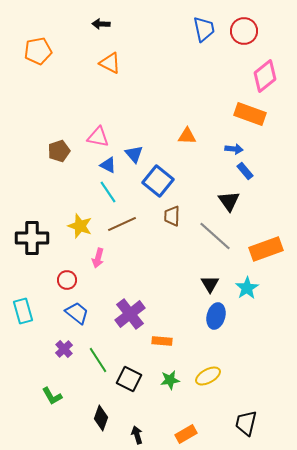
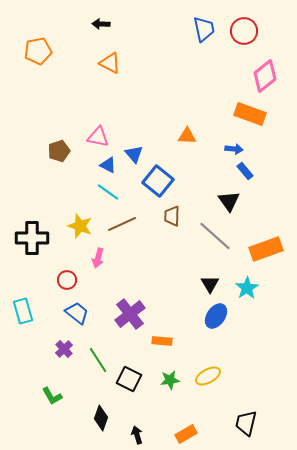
cyan line at (108, 192): rotated 20 degrees counterclockwise
blue ellipse at (216, 316): rotated 20 degrees clockwise
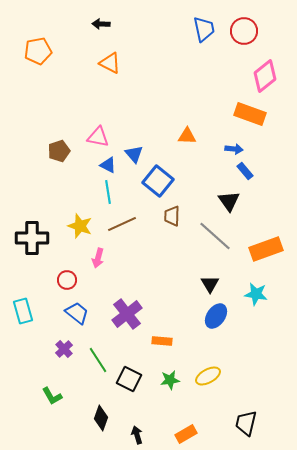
cyan line at (108, 192): rotated 45 degrees clockwise
cyan star at (247, 288): moved 9 px right, 6 px down; rotated 30 degrees counterclockwise
purple cross at (130, 314): moved 3 px left
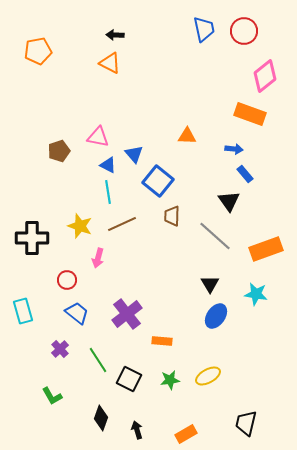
black arrow at (101, 24): moved 14 px right, 11 px down
blue rectangle at (245, 171): moved 3 px down
purple cross at (64, 349): moved 4 px left
black arrow at (137, 435): moved 5 px up
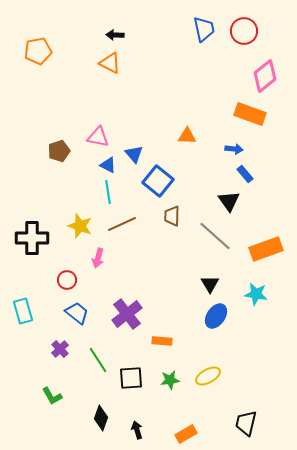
black square at (129, 379): moved 2 px right, 1 px up; rotated 30 degrees counterclockwise
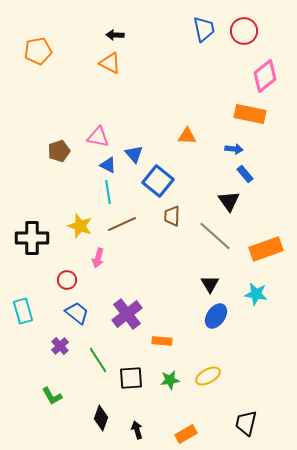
orange rectangle at (250, 114): rotated 8 degrees counterclockwise
purple cross at (60, 349): moved 3 px up
